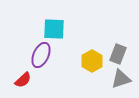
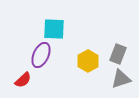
yellow hexagon: moved 4 px left
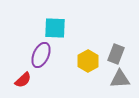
cyan square: moved 1 px right, 1 px up
gray rectangle: moved 2 px left
gray triangle: moved 1 px left; rotated 15 degrees clockwise
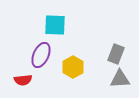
cyan square: moved 3 px up
yellow hexagon: moved 15 px left, 6 px down
red semicircle: rotated 36 degrees clockwise
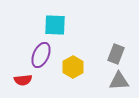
gray triangle: moved 1 px left, 2 px down
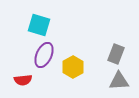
cyan square: moved 16 px left; rotated 15 degrees clockwise
purple ellipse: moved 3 px right
